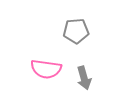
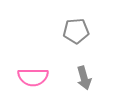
pink semicircle: moved 13 px left, 8 px down; rotated 8 degrees counterclockwise
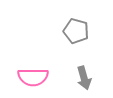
gray pentagon: rotated 20 degrees clockwise
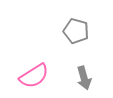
pink semicircle: moved 1 px right, 1 px up; rotated 32 degrees counterclockwise
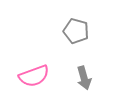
pink semicircle: rotated 12 degrees clockwise
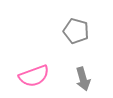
gray arrow: moved 1 px left, 1 px down
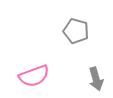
gray arrow: moved 13 px right
